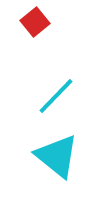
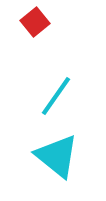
cyan line: rotated 9 degrees counterclockwise
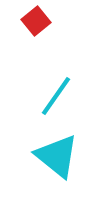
red square: moved 1 px right, 1 px up
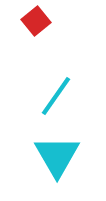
cyan triangle: rotated 21 degrees clockwise
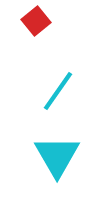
cyan line: moved 2 px right, 5 px up
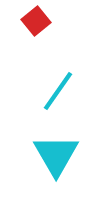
cyan triangle: moved 1 px left, 1 px up
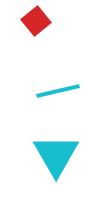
cyan line: rotated 42 degrees clockwise
